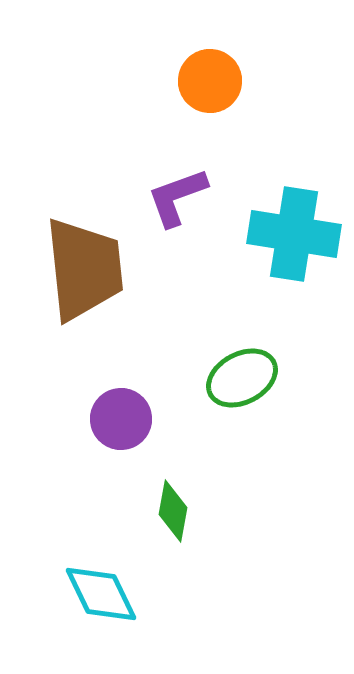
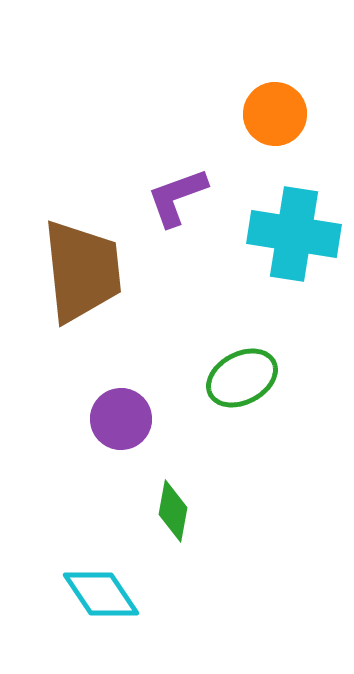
orange circle: moved 65 px right, 33 px down
brown trapezoid: moved 2 px left, 2 px down
cyan diamond: rotated 8 degrees counterclockwise
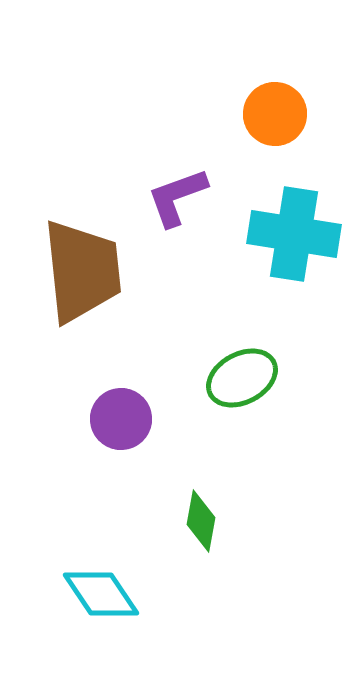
green diamond: moved 28 px right, 10 px down
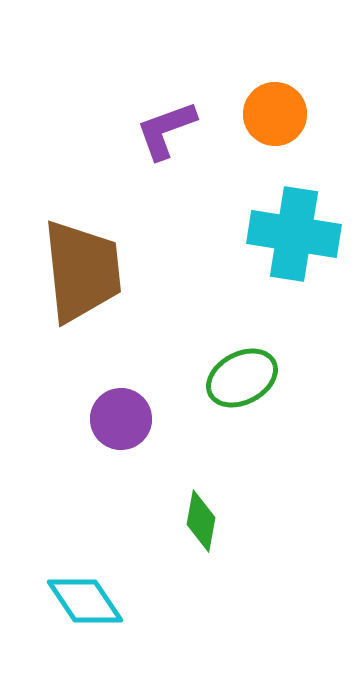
purple L-shape: moved 11 px left, 67 px up
cyan diamond: moved 16 px left, 7 px down
